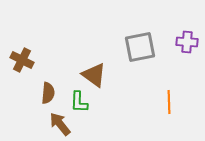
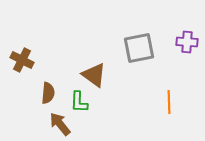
gray square: moved 1 px left, 1 px down
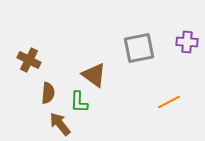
brown cross: moved 7 px right
orange line: rotated 65 degrees clockwise
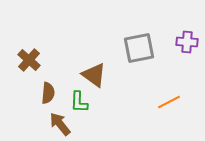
brown cross: rotated 15 degrees clockwise
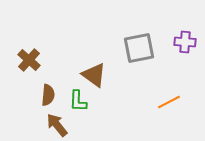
purple cross: moved 2 px left
brown semicircle: moved 2 px down
green L-shape: moved 1 px left, 1 px up
brown arrow: moved 3 px left, 1 px down
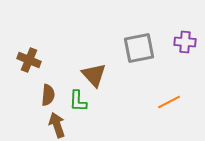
brown cross: rotated 20 degrees counterclockwise
brown triangle: rotated 12 degrees clockwise
brown arrow: rotated 20 degrees clockwise
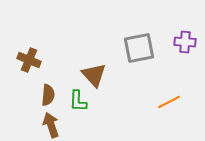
brown arrow: moved 6 px left
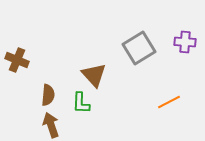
gray square: rotated 20 degrees counterclockwise
brown cross: moved 12 px left
green L-shape: moved 3 px right, 2 px down
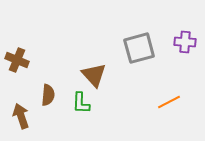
gray square: rotated 16 degrees clockwise
brown arrow: moved 30 px left, 9 px up
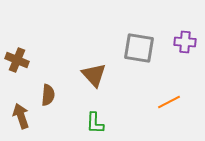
gray square: rotated 24 degrees clockwise
green L-shape: moved 14 px right, 20 px down
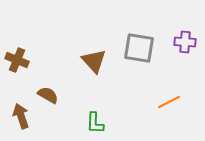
brown triangle: moved 14 px up
brown semicircle: rotated 65 degrees counterclockwise
